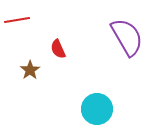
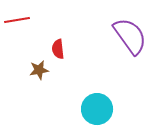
purple semicircle: moved 3 px right, 1 px up; rotated 6 degrees counterclockwise
red semicircle: rotated 18 degrees clockwise
brown star: moved 9 px right; rotated 24 degrees clockwise
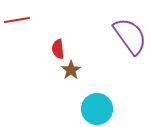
brown star: moved 32 px right; rotated 24 degrees counterclockwise
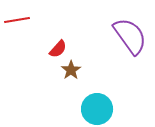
red semicircle: rotated 132 degrees counterclockwise
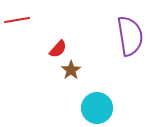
purple semicircle: rotated 27 degrees clockwise
cyan circle: moved 1 px up
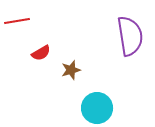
red line: moved 1 px down
red semicircle: moved 17 px left, 4 px down; rotated 18 degrees clockwise
brown star: rotated 18 degrees clockwise
